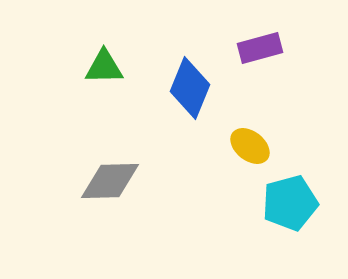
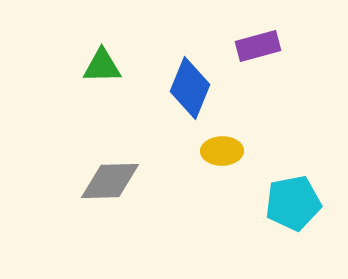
purple rectangle: moved 2 px left, 2 px up
green triangle: moved 2 px left, 1 px up
yellow ellipse: moved 28 px left, 5 px down; rotated 39 degrees counterclockwise
cyan pentagon: moved 3 px right; rotated 4 degrees clockwise
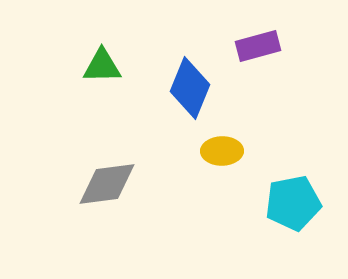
gray diamond: moved 3 px left, 3 px down; rotated 6 degrees counterclockwise
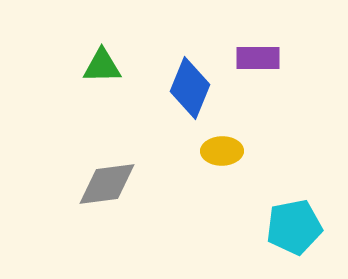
purple rectangle: moved 12 px down; rotated 15 degrees clockwise
cyan pentagon: moved 1 px right, 24 px down
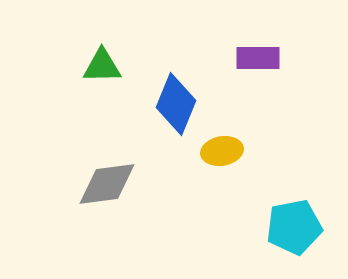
blue diamond: moved 14 px left, 16 px down
yellow ellipse: rotated 9 degrees counterclockwise
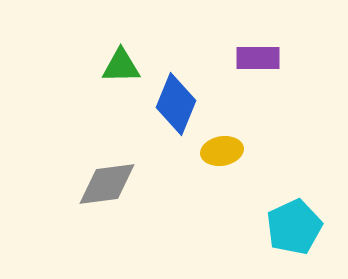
green triangle: moved 19 px right
cyan pentagon: rotated 14 degrees counterclockwise
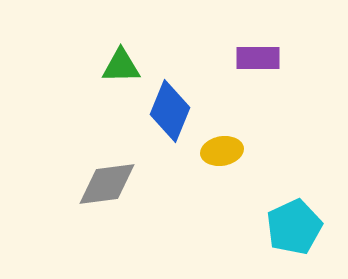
blue diamond: moved 6 px left, 7 px down
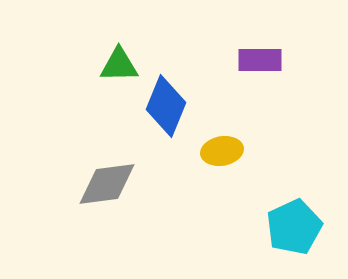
purple rectangle: moved 2 px right, 2 px down
green triangle: moved 2 px left, 1 px up
blue diamond: moved 4 px left, 5 px up
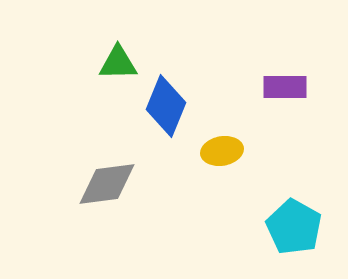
purple rectangle: moved 25 px right, 27 px down
green triangle: moved 1 px left, 2 px up
cyan pentagon: rotated 18 degrees counterclockwise
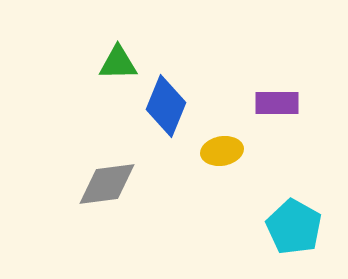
purple rectangle: moved 8 px left, 16 px down
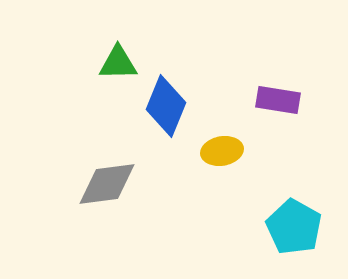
purple rectangle: moved 1 px right, 3 px up; rotated 9 degrees clockwise
